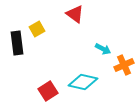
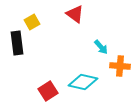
yellow square: moved 5 px left, 7 px up
cyan arrow: moved 2 px left, 2 px up; rotated 21 degrees clockwise
orange cross: moved 4 px left, 1 px down; rotated 30 degrees clockwise
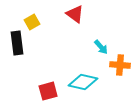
orange cross: moved 1 px up
red square: rotated 18 degrees clockwise
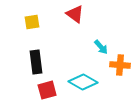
yellow square: rotated 21 degrees clockwise
black rectangle: moved 19 px right, 19 px down
cyan diamond: rotated 16 degrees clockwise
red square: moved 1 px left, 1 px up
